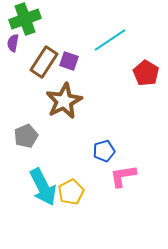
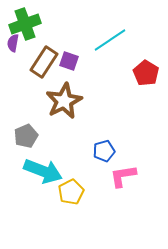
green cross: moved 5 px down
cyan arrow: moved 16 px up; rotated 42 degrees counterclockwise
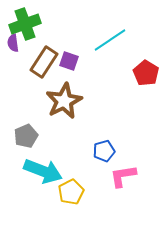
purple semicircle: rotated 18 degrees counterclockwise
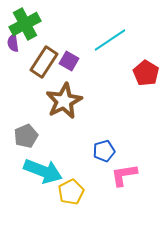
green cross: rotated 8 degrees counterclockwise
purple square: rotated 12 degrees clockwise
pink L-shape: moved 1 px right, 1 px up
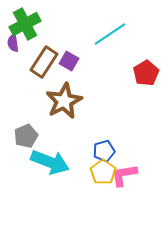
cyan line: moved 6 px up
red pentagon: rotated 10 degrees clockwise
cyan arrow: moved 7 px right, 9 px up
yellow pentagon: moved 32 px right, 20 px up; rotated 10 degrees counterclockwise
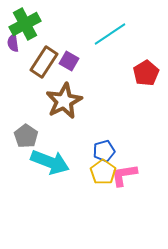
gray pentagon: rotated 15 degrees counterclockwise
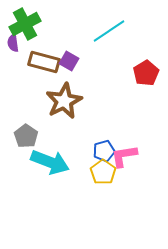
cyan line: moved 1 px left, 3 px up
brown rectangle: rotated 72 degrees clockwise
pink L-shape: moved 19 px up
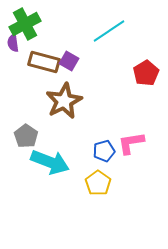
pink L-shape: moved 7 px right, 13 px up
yellow pentagon: moved 5 px left, 11 px down
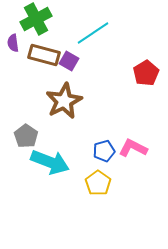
green cross: moved 11 px right, 5 px up
cyan line: moved 16 px left, 2 px down
brown rectangle: moved 7 px up
pink L-shape: moved 2 px right, 5 px down; rotated 36 degrees clockwise
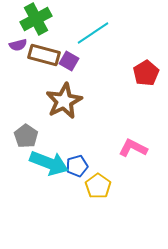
purple semicircle: moved 5 px right, 2 px down; rotated 96 degrees counterclockwise
blue pentagon: moved 27 px left, 15 px down
cyan arrow: moved 1 px left, 1 px down
yellow pentagon: moved 3 px down
